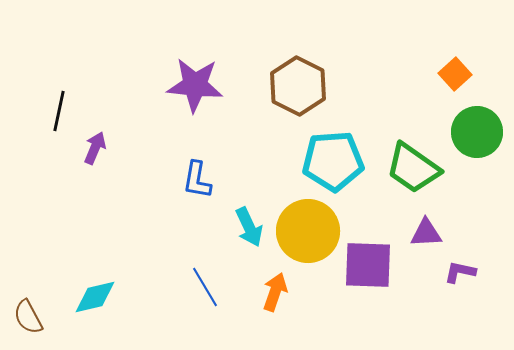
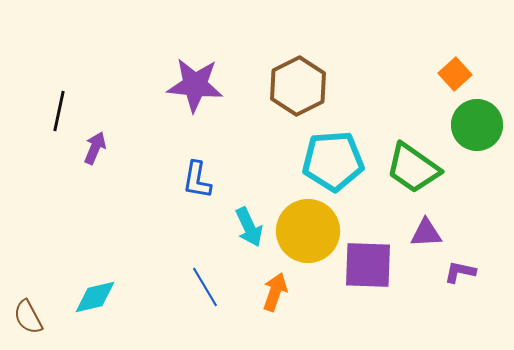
brown hexagon: rotated 6 degrees clockwise
green circle: moved 7 px up
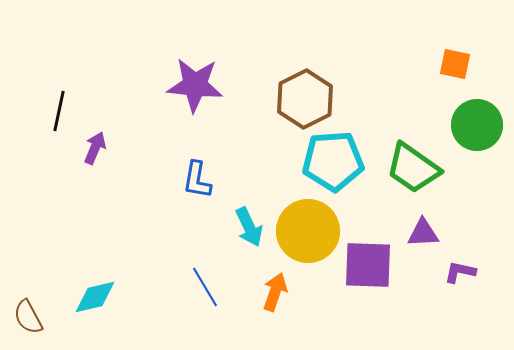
orange square: moved 10 px up; rotated 36 degrees counterclockwise
brown hexagon: moved 7 px right, 13 px down
purple triangle: moved 3 px left
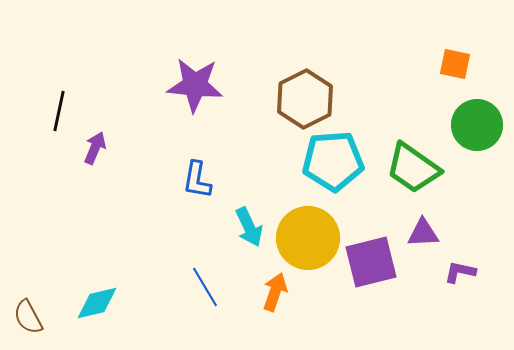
yellow circle: moved 7 px down
purple square: moved 3 px right, 3 px up; rotated 16 degrees counterclockwise
cyan diamond: moved 2 px right, 6 px down
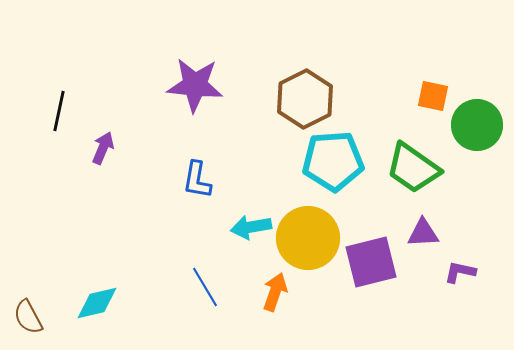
orange square: moved 22 px left, 32 px down
purple arrow: moved 8 px right
cyan arrow: moved 2 px right; rotated 105 degrees clockwise
